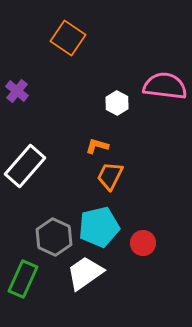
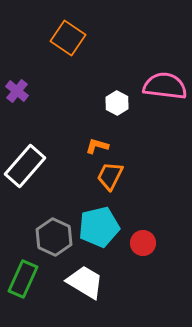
white trapezoid: moved 9 px down; rotated 66 degrees clockwise
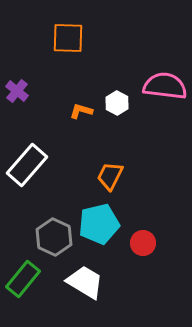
orange square: rotated 32 degrees counterclockwise
orange L-shape: moved 16 px left, 35 px up
white rectangle: moved 2 px right, 1 px up
cyan pentagon: moved 3 px up
green rectangle: rotated 15 degrees clockwise
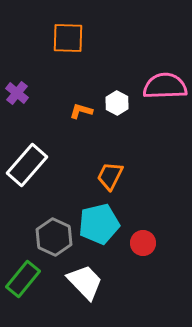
pink semicircle: rotated 9 degrees counterclockwise
purple cross: moved 2 px down
white trapezoid: rotated 15 degrees clockwise
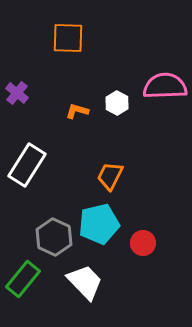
orange L-shape: moved 4 px left
white rectangle: rotated 9 degrees counterclockwise
